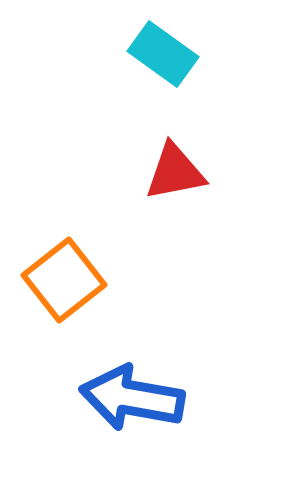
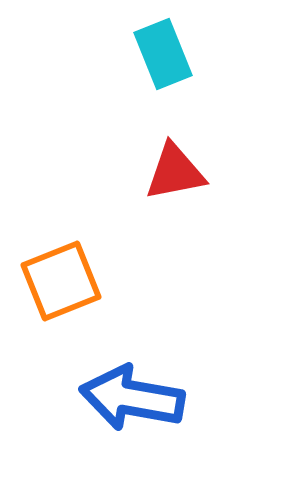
cyan rectangle: rotated 32 degrees clockwise
orange square: moved 3 px left, 1 px down; rotated 16 degrees clockwise
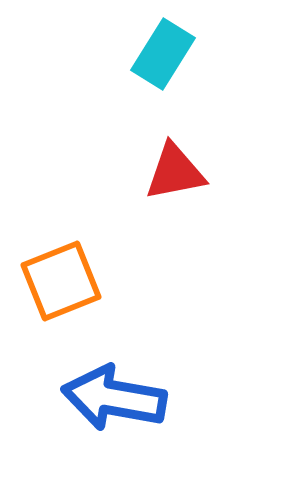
cyan rectangle: rotated 54 degrees clockwise
blue arrow: moved 18 px left
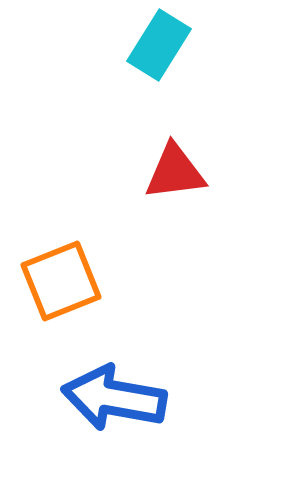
cyan rectangle: moved 4 px left, 9 px up
red triangle: rotated 4 degrees clockwise
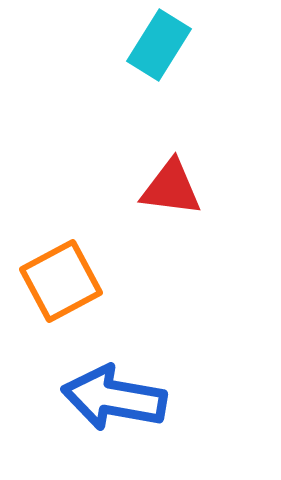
red triangle: moved 4 px left, 16 px down; rotated 14 degrees clockwise
orange square: rotated 6 degrees counterclockwise
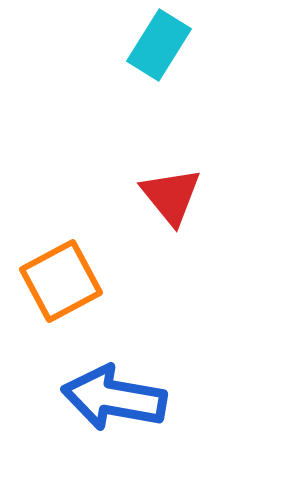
red triangle: moved 8 px down; rotated 44 degrees clockwise
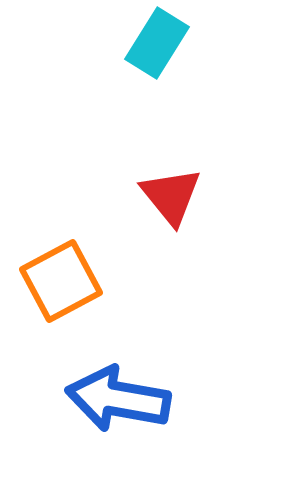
cyan rectangle: moved 2 px left, 2 px up
blue arrow: moved 4 px right, 1 px down
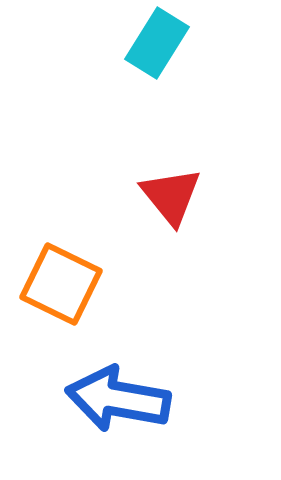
orange square: moved 3 px down; rotated 36 degrees counterclockwise
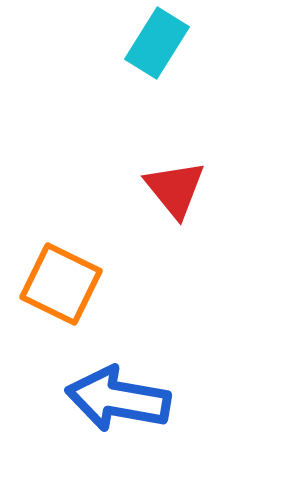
red triangle: moved 4 px right, 7 px up
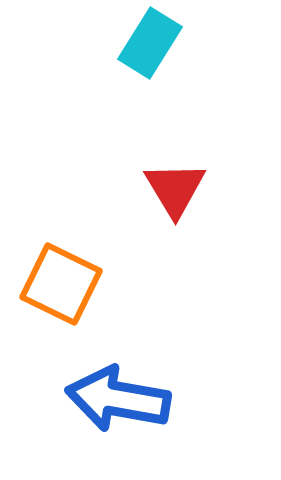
cyan rectangle: moved 7 px left
red triangle: rotated 8 degrees clockwise
